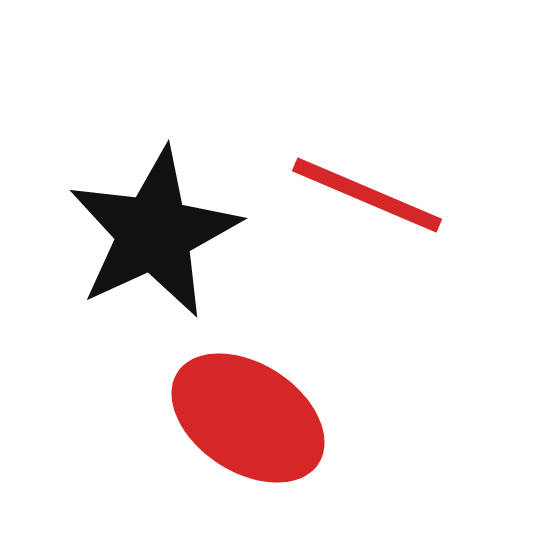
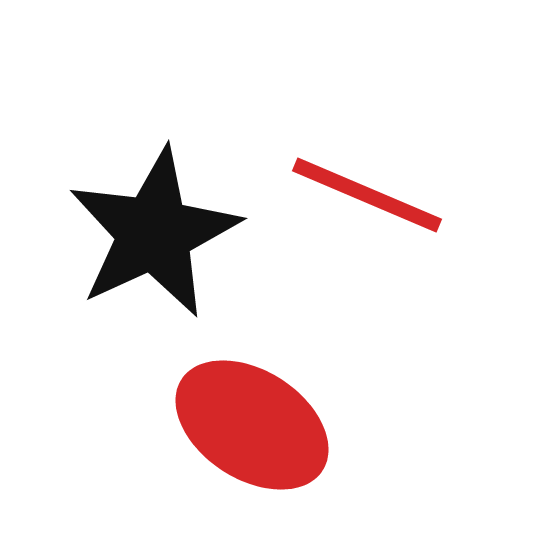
red ellipse: moved 4 px right, 7 px down
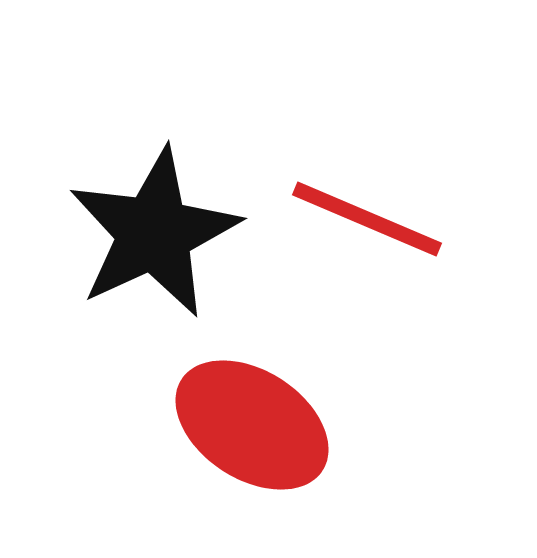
red line: moved 24 px down
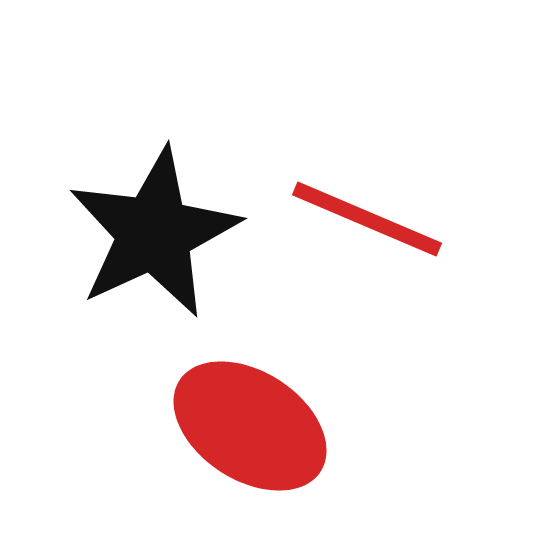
red ellipse: moved 2 px left, 1 px down
